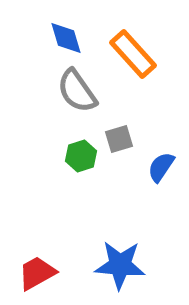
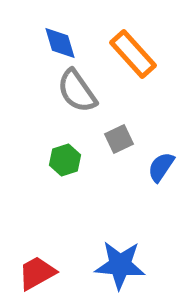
blue diamond: moved 6 px left, 5 px down
gray square: rotated 8 degrees counterclockwise
green hexagon: moved 16 px left, 4 px down
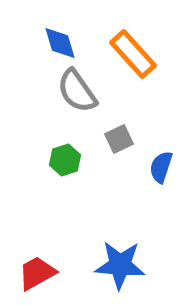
blue semicircle: rotated 16 degrees counterclockwise
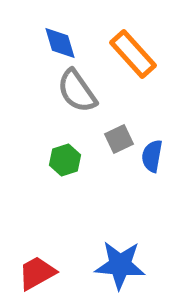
blue semicircle: moved 9 px left, 11 px up; rotated 8 degrees counterclockwise
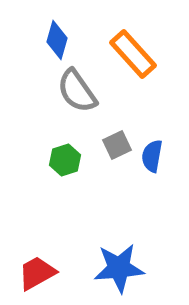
blue diamond: moved 3 px left, 3 px up; rotated 33 degrees clockwise
gray square: moved 2 px left, 6 px down
blue star: moved 1 px left, 3 px down; rotated 9 degrees counterclockwise
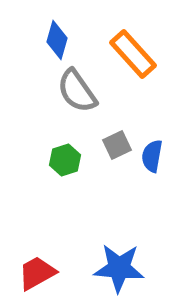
blue star: rotated 9 degrees clockwise
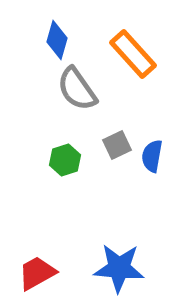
gray semicircle: moved 2 px up
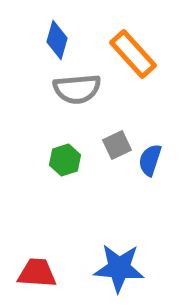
gray semicircle: rotated 60 degrees counterclockwise
blue semicircle: moved 2 px left, 4 px down; rotated 8 degrees clockwise
red trapezoid: rotated 33 degrees clockwise
